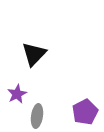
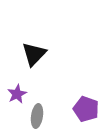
purple pentagon: moved 1 px right, 3 px up; rotated 25 degrees counterclockwise
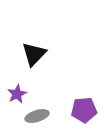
purple pentagon: moved 2 px left, 1 px down; rotated 25 degrees counterclockwise
gray ellipse: rotated 65 degrees clockwise
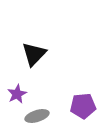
purple pentagon: moved 1 px left, 4 px up
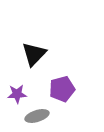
purple star: rotated 24 degrees clockwise
purple pentagon: moved 21 px left, 17 px up; rotated 10 degrees counterclockwise
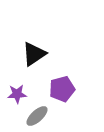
black triangle: rotated 12 degrees clockwise
gray ellipse: rotated 25 degrees counterclockwise
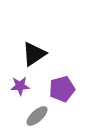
purple star: moved 3 px right, 8 px up
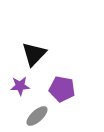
black triangle: rotated 12 degrees counterclockwise
purple pentagon: rotated 25 degrees clockwise
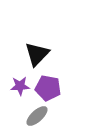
black triangle: moved 3 px right
purple pentagon: moved 14 px left, 1 px up
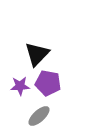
purple pentagon: moved 5 px up
gray ellipse: moved 2 px right
